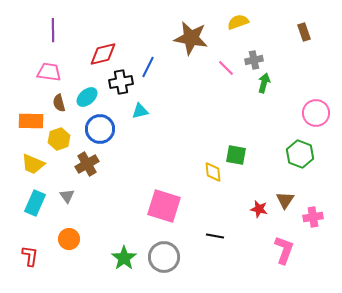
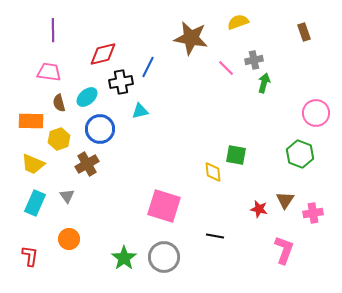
pink cross: moved 4 px up
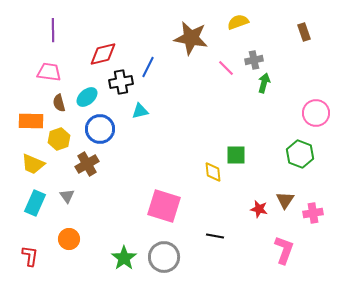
green square: rotated 10 degrees counterclockwise
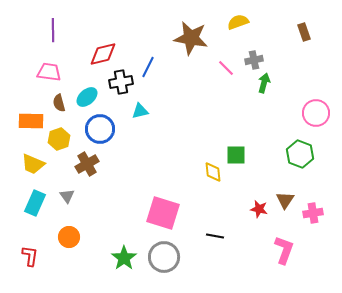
pink square: moved 1 px left, 7 px down
orange circle: moved 2 px up
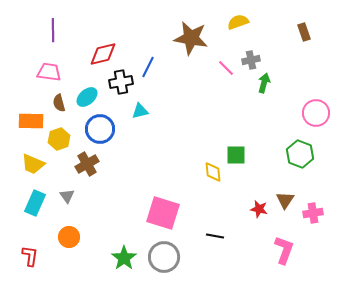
gray cross: moved 3 px left
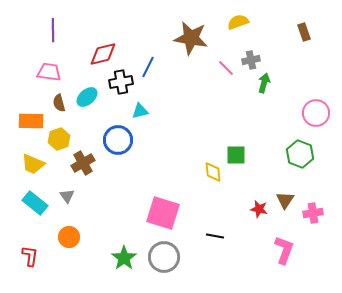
blue circle: moved 18 px right, 11 px down
brown cross: moved 4 px left, 1 px up
cyan rectangle: rotated 75 degrees counterclockwise
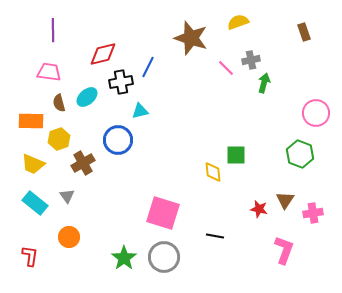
brown star: rotated 8 degrees clockwise
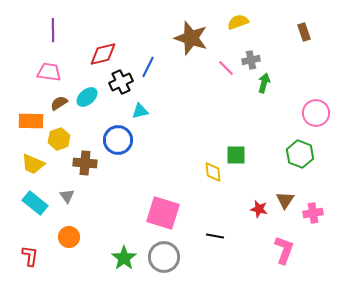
black cross: rotated 15 degrees counterclockwise
brown semicircle: rotated 72 degrees clockwise
brown cross: moved 2 px right; rotated 35 degrees clockwise
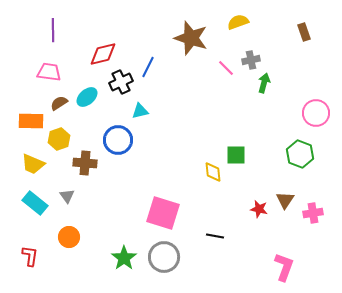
pink L-shape: moved 17 px down
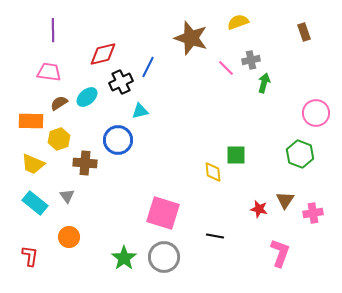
pink L-shape: moved 4 px left, 14 px up
